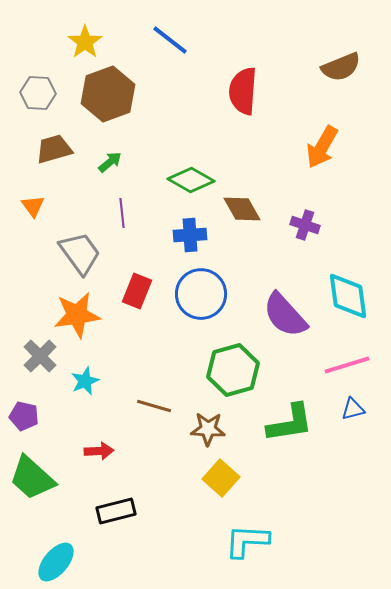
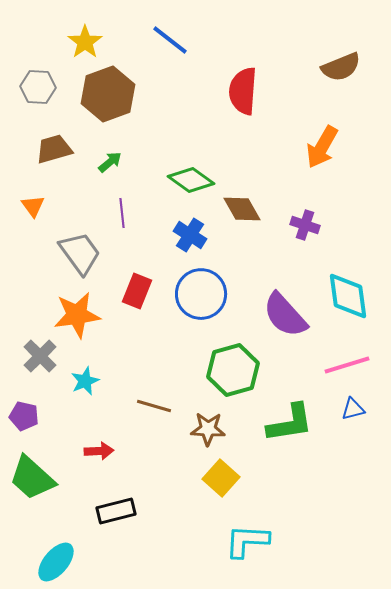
gray hexagon: moved 6 px up
green diamond: rotated 6 degrees clockwise
blue cross: rotated 36 degrees clockwise
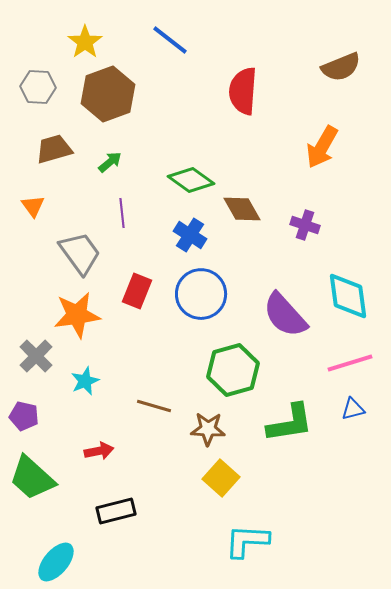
gray cross: moved 4 px left
pink line: moved 3 px right, 2 px up
red arrow: rotated 8 degrees counterclockwise
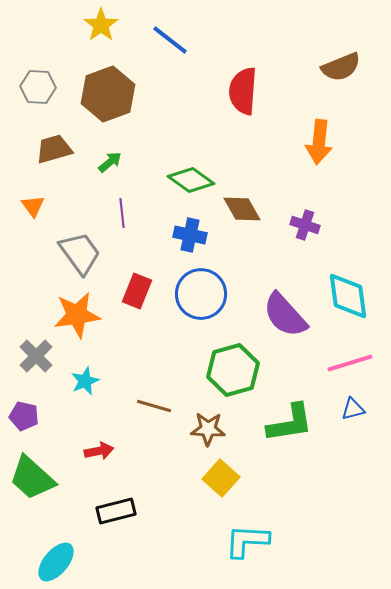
yellow star: moved 16 px right, 17 px up
orange arrow: moved 3 px left, 5 px up; rotated 24 degrees counterclockwise
blue cross: rotated 20 degrees counterclockwise
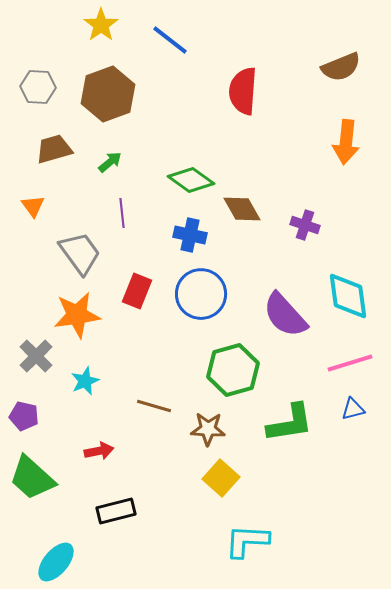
orange arrow: moved 27 px right
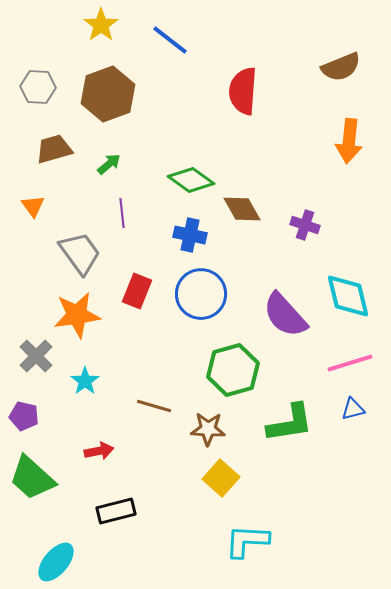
orange arrow: moved 3 px right, 1 px up
green arrow: moved 1 px left, 2 px down
cyan diamond: rotated 6 degrees counterclockwise
cyan star: rotated 12 degrees counterclockwise
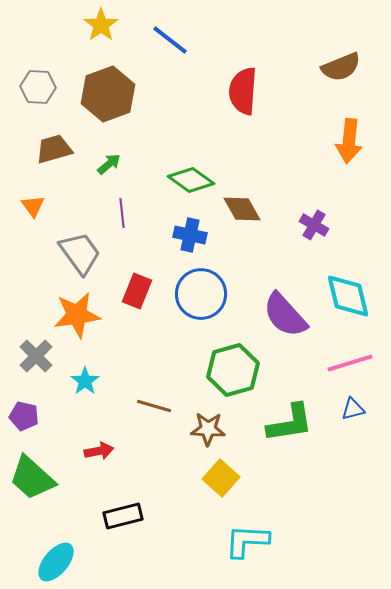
purple cross: moved 9 px right; rotated 12 degrees clockwise
black rectangle: moved 7 px right, 5 px down
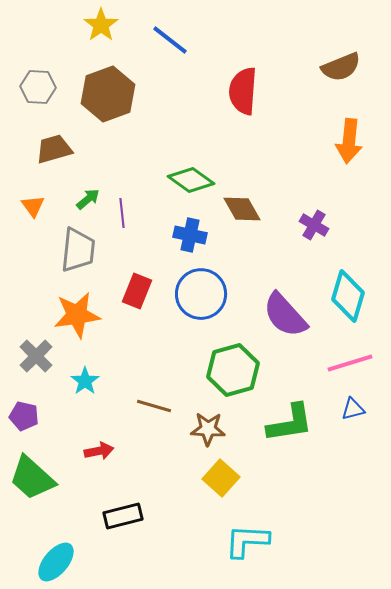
green arrow: moved 21 px left, 35 px down
gray trapezoid: moved 2 px left, 3 px up; rotated 42 degrees clockwise
cyan diamond: rotated 30 degrees clockwise
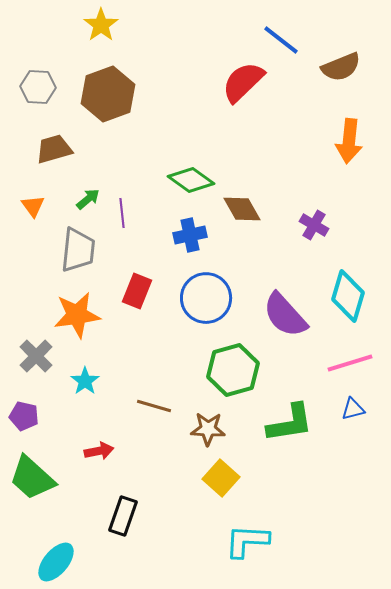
blue line: moved 111 px right
red semicircle: moved 9 px up; rotated 42 degrees clockwise
blue cross: rotated 24 degrees counterclockwise
blue circle: moved 5 px right, 4 px down
black rectangle: rotated 57 degrees counterclockwise
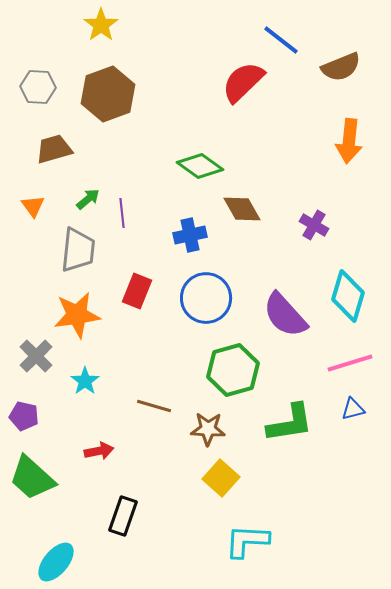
green diamond: moved 9 px right, 14 px up
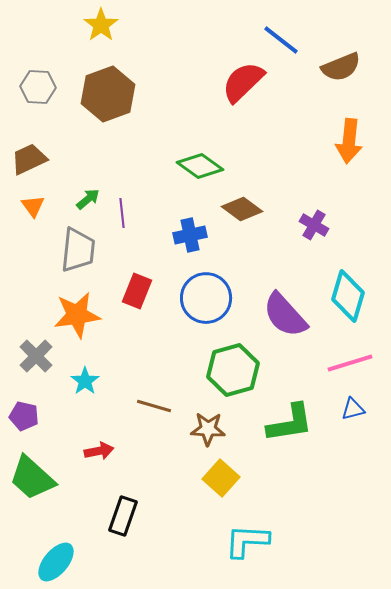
brown trapezoid: moved 25 px left, 10 px down; rotated 9 degrees counterclockwise
brown diamond: rotated 24 degrees counterclockwise
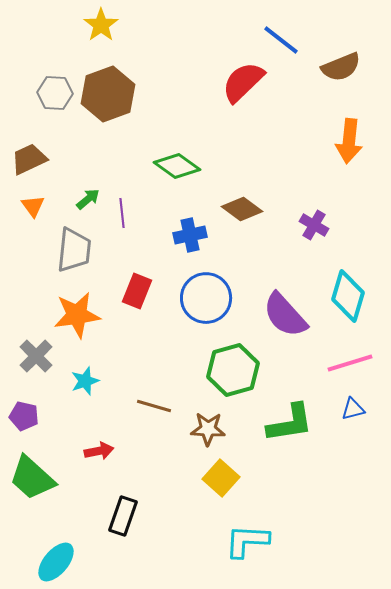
gray hexagon: moved 17 px right, 6 px down
green diamond: moved 23 px left
gray trapezoid: moved 4 px left
cyan star: rotated 16 degrees clockwise
